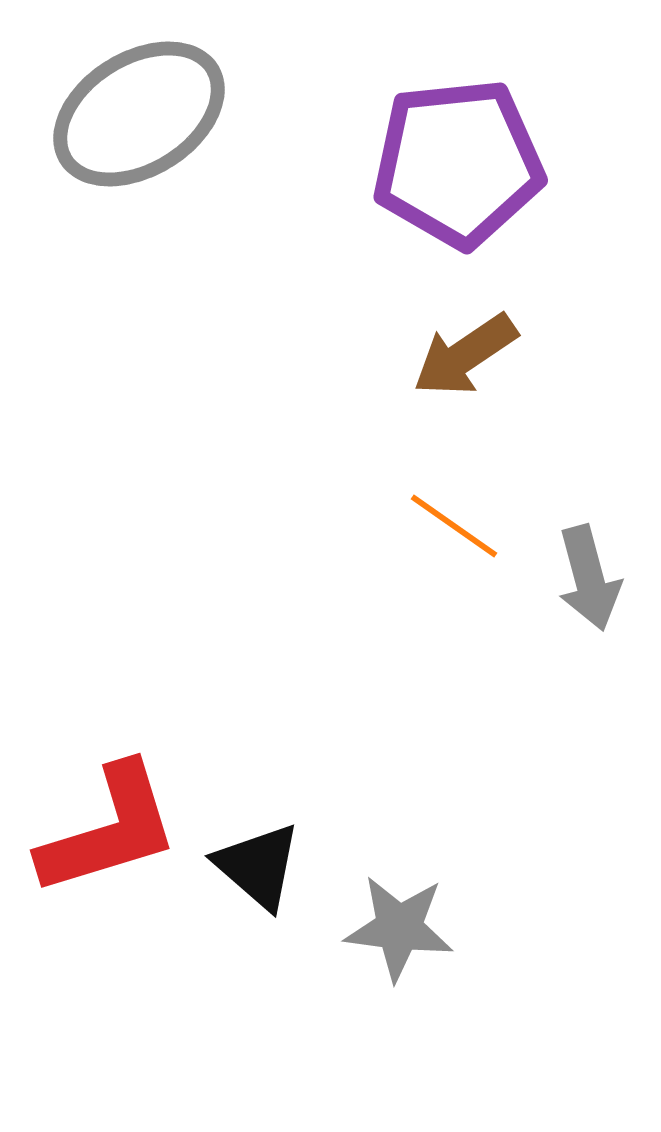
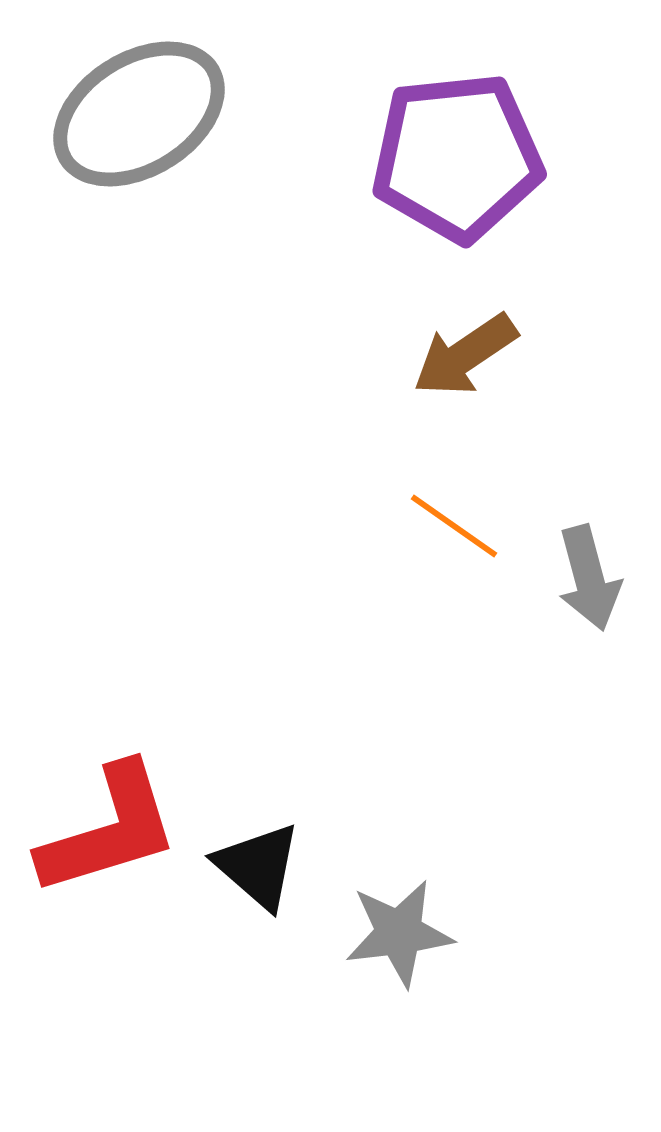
purple pentagon: moved 1 px left, 6 px up
gray star: moved 5 px down; rotated 14 degrees counterclockwise
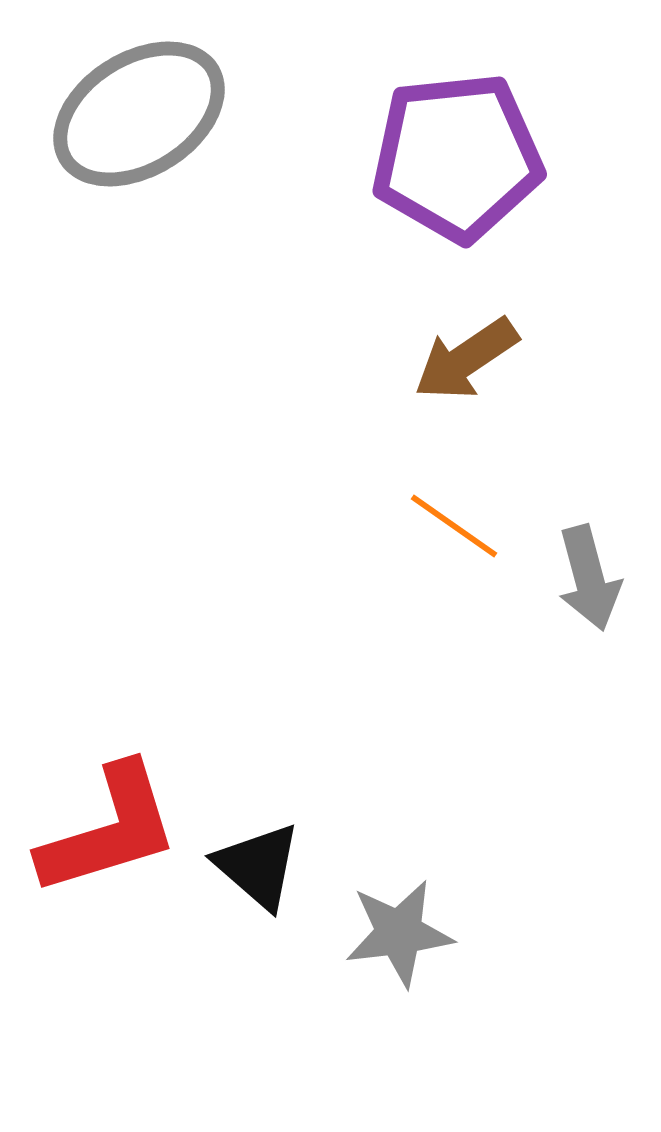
brown arrow: moved 1 px right, 4 px down
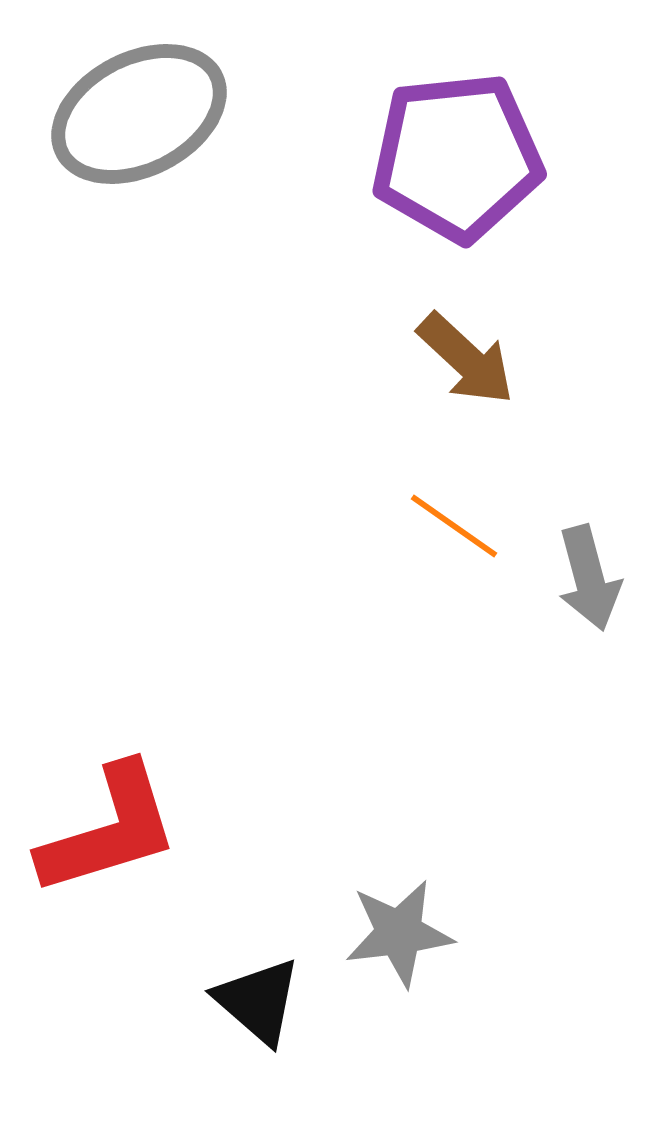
gray ellipse: rotated 5 degrees clockwise
brown arrow: rotated 103 degrees counterclockwise
black triangle: moved 135 px down
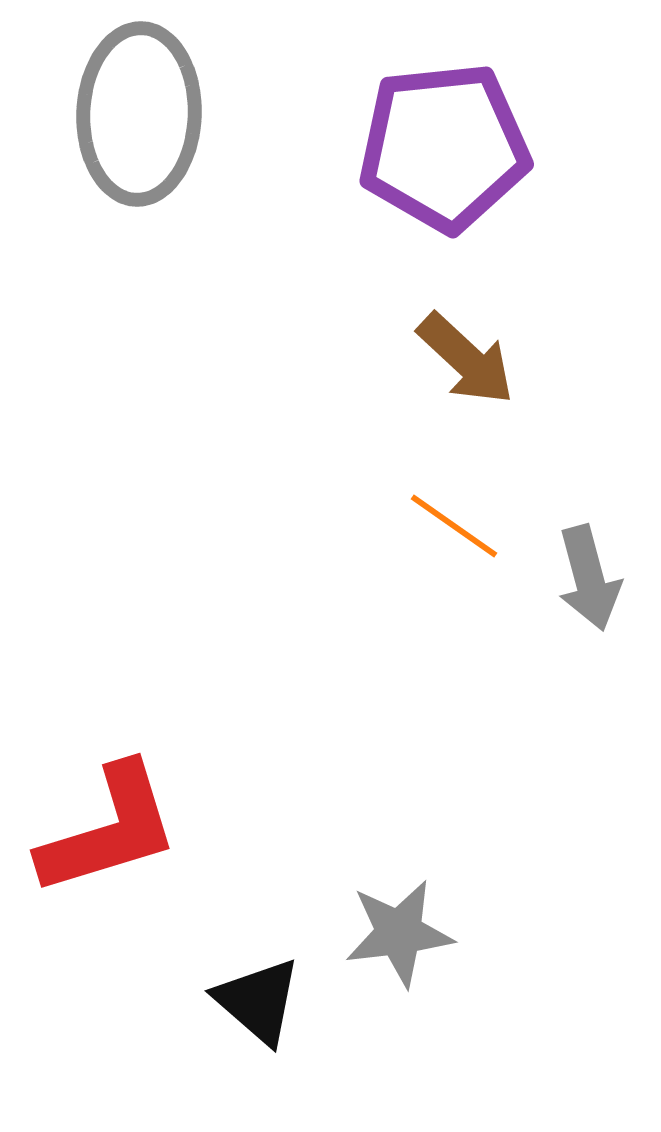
gray ellipse: rotated 61 degrees counterclockwise
purple pentagon: moved 13 px left, 10 px up
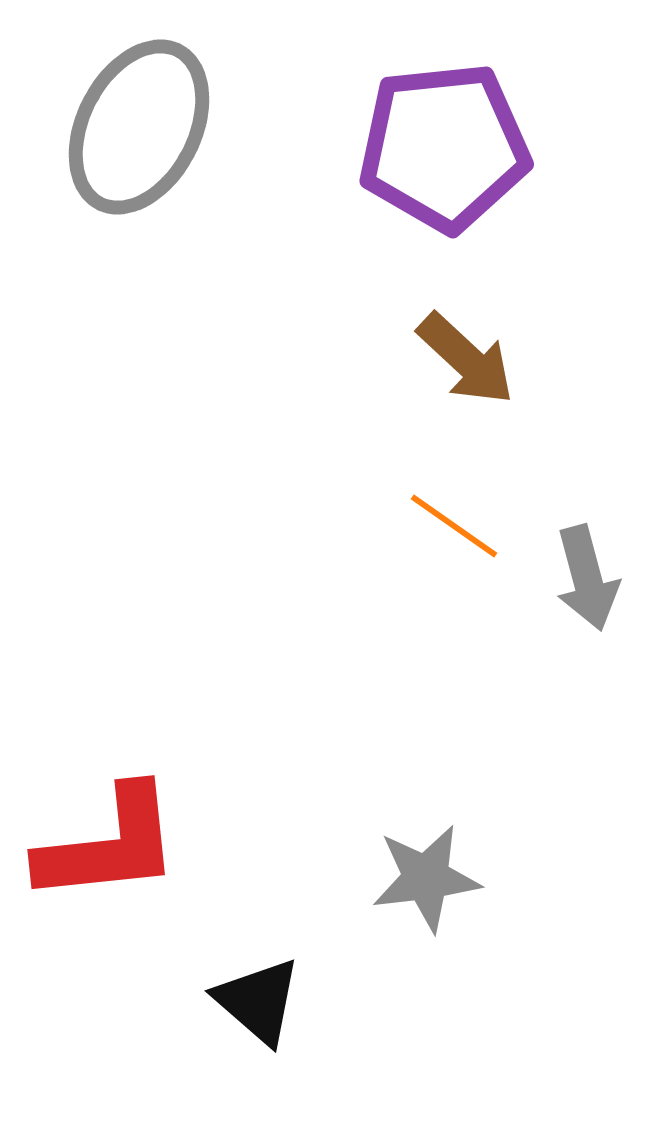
gray ellipse: moved 13 px down; rotated 25 degrees clockwise
gray arrow: moved 2 px left
red L-shape: moved 15 px down; rotated 11 degrees clockwise
gray star: moved 27 px right, 55 px up
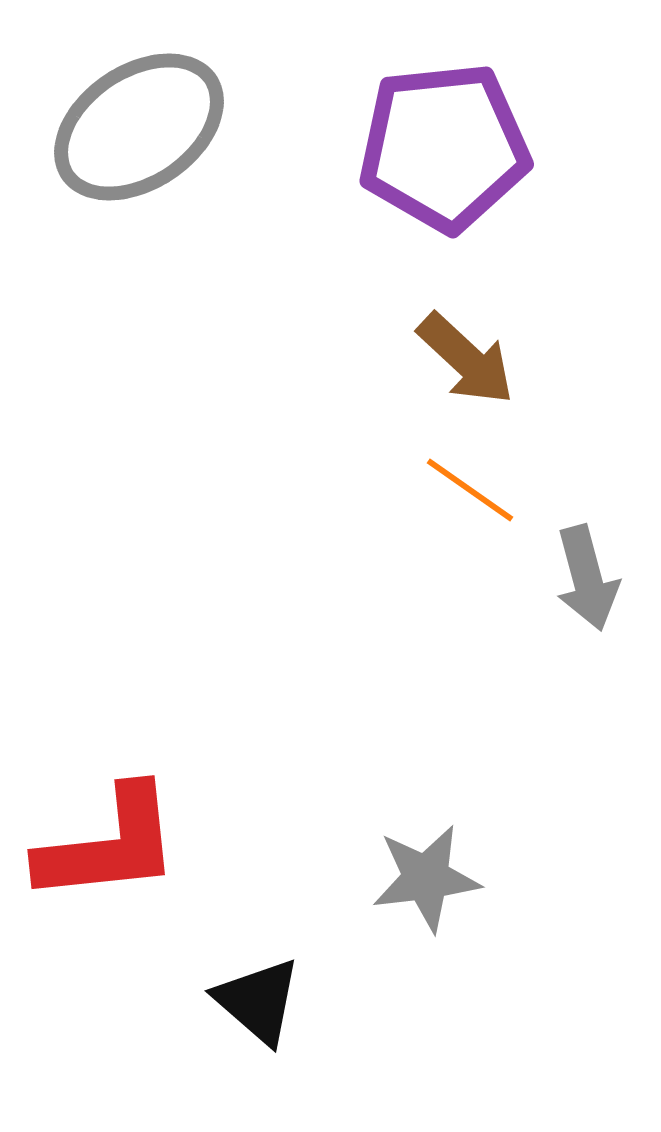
gray ellipse: rotated 29 degrees clockwise
orange line: moved 16 px right, 36 px up
